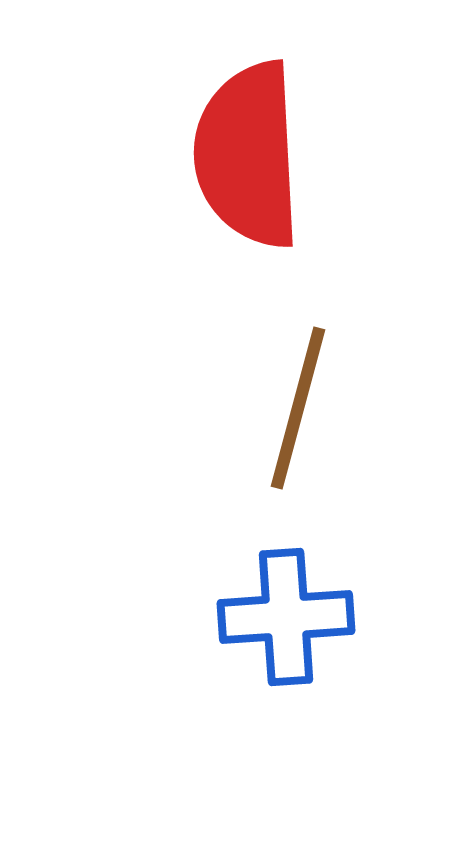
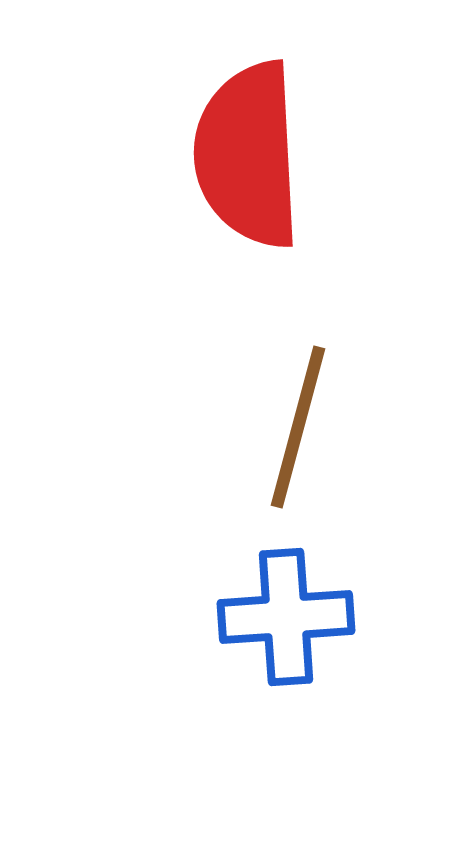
brown line: moved 19 px down
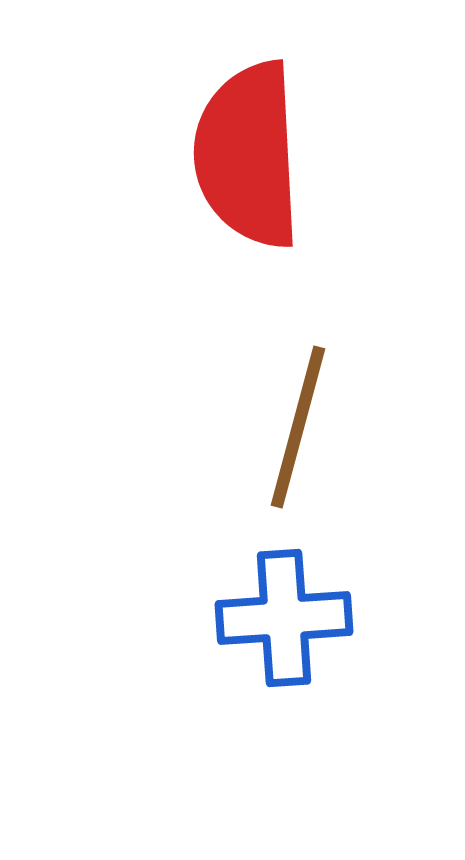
blue cross: moved 2 px left, 1 px down
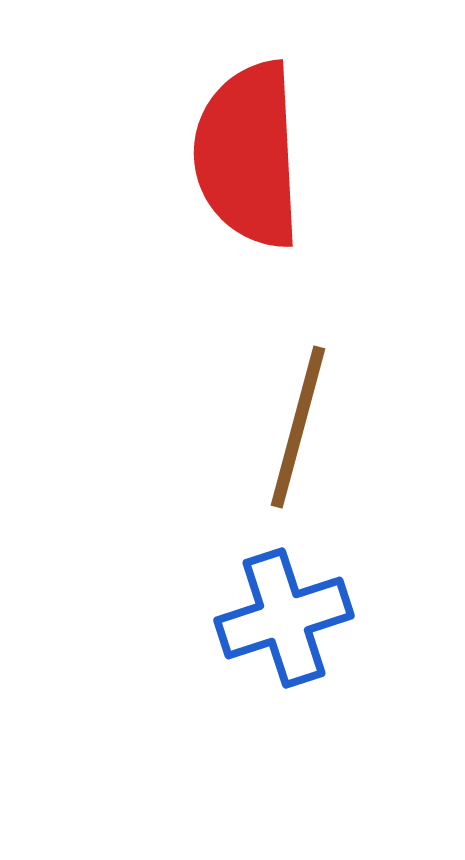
blue cross: rotated 14 degrees counterclockwise
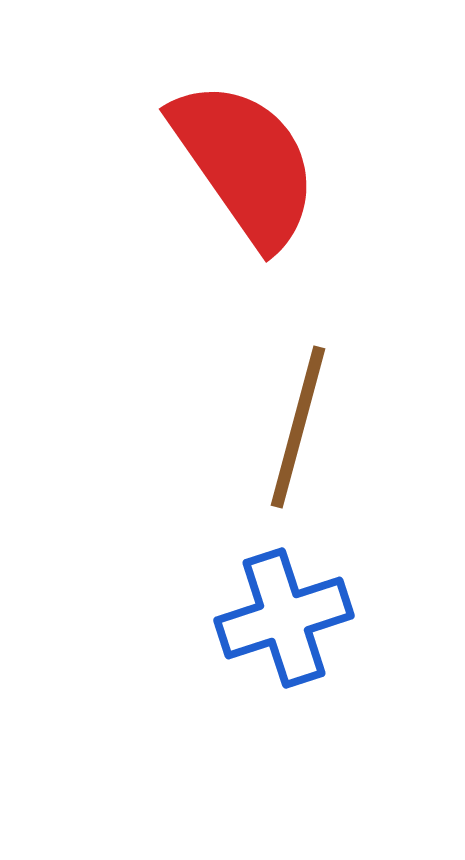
red semicircle: moved 3 px left, 8 px down; rotated 148 degrees clockwise
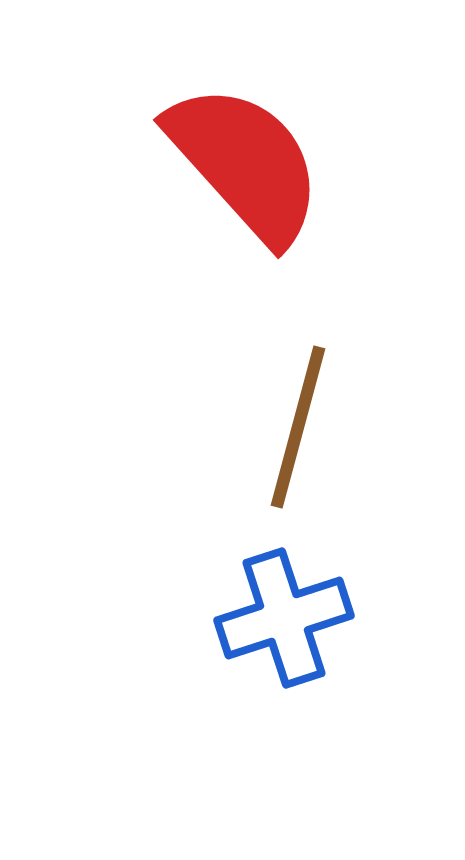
red semicircle: rotated 7 degrees counterclockwise
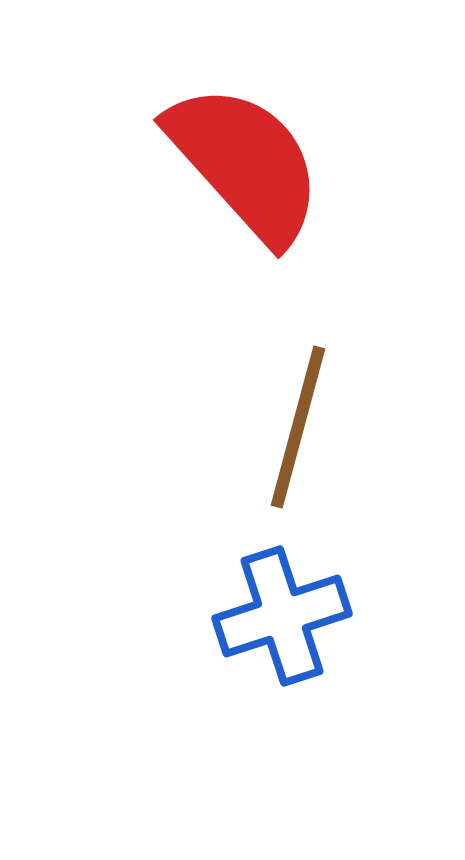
blue cross: moved 2 px left, 2 px up
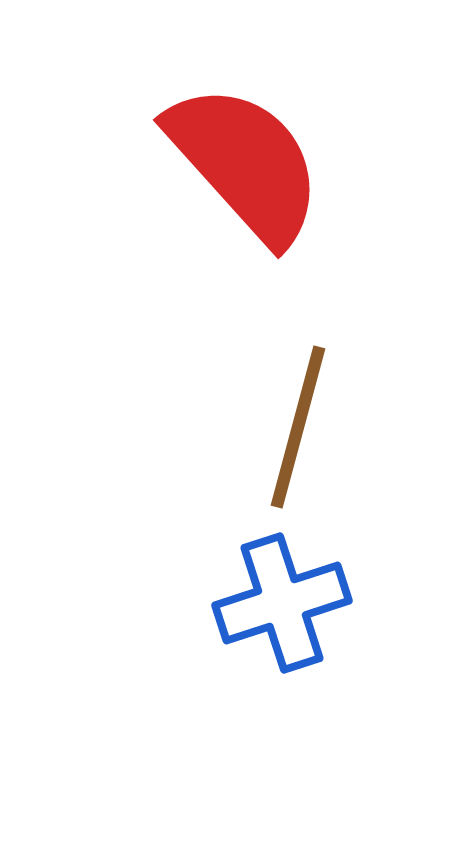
blue cross: moved 13 px up
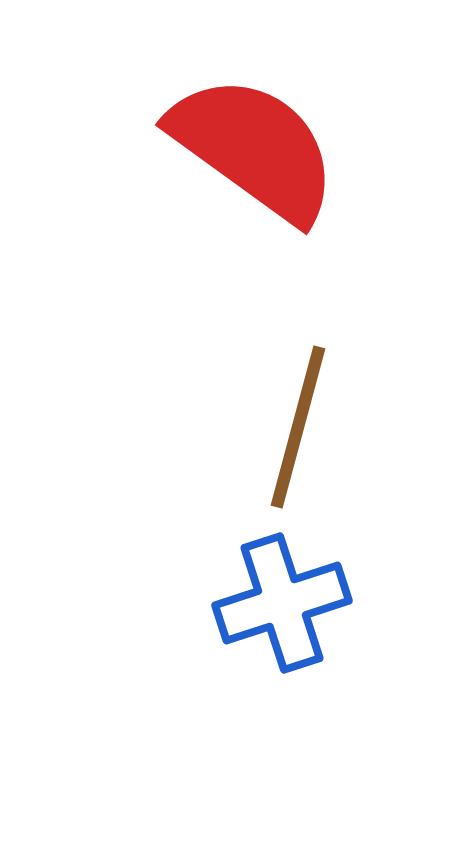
red semicircle: moved 9 px right, 15 px up; rotated 12 degrees counterclockwise
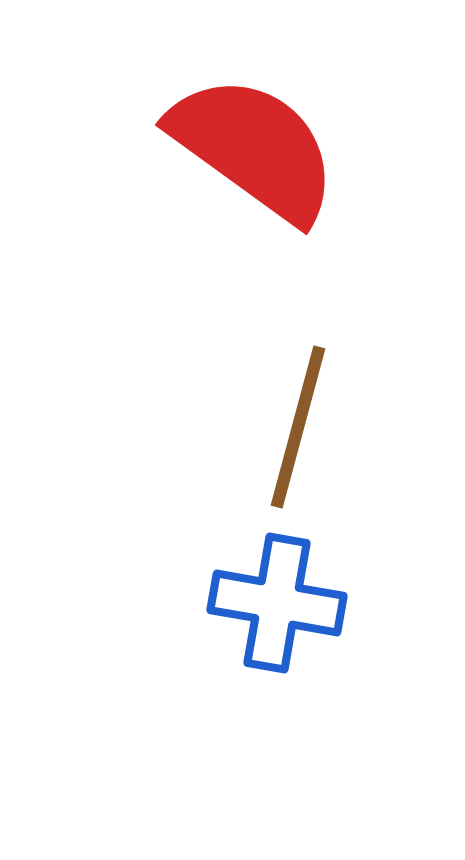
blue cross: moved 5 px left; rotated 28 degrees clockwise
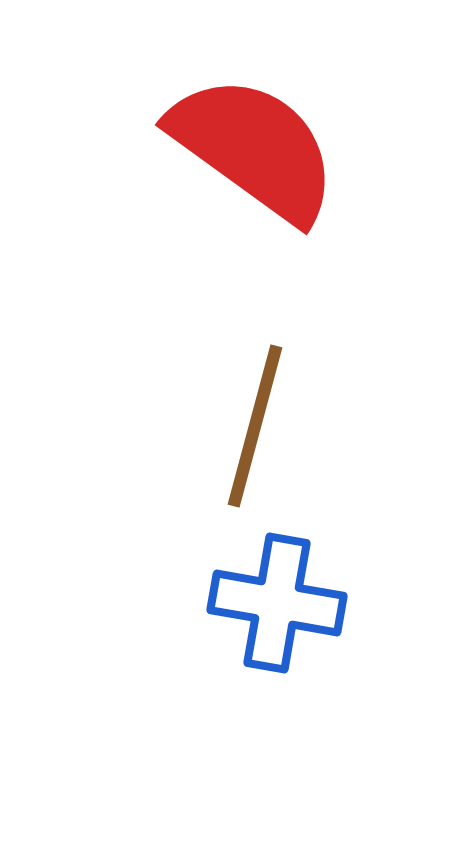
brown line: moved 43 px left, 1 px up
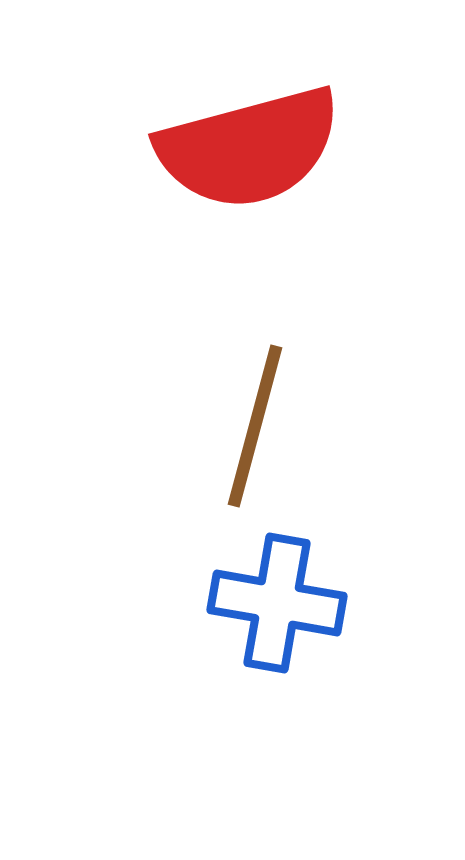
red semicircle: moved 5 px left; rotated 129 degrees clockwise
